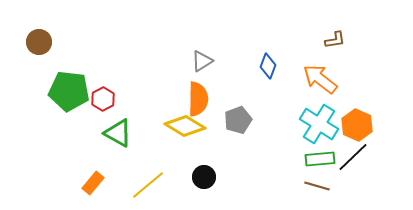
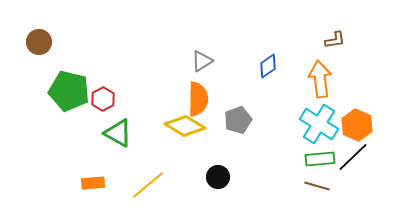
blue diamond: rotated 35 degrees clockwise
orange arrow: rotated 45 degrees clockwise
green pentagon: rotated 6 degrees clockwise
black circle: moved 14 px right
orange rectangle: rotated 45 degrees clockwise
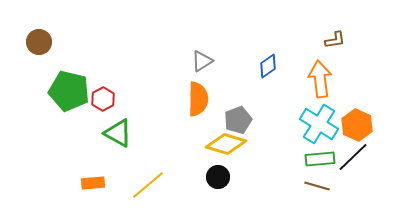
yellow diamond: moved 41 px right, 18 px down; rotated 15 degrees counterclockwise
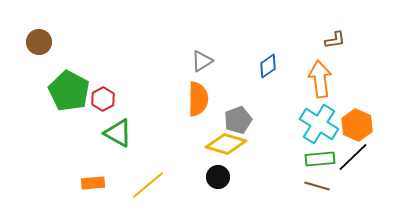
green pentagon: rotated 15 degrees clockwise
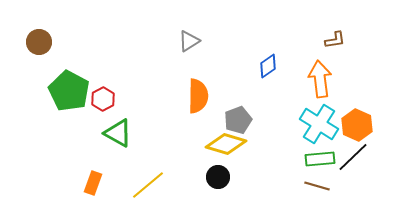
gray triangle: moved 13 px left, 20 px up
orange semicircle: moved 3 px up
orange rectangle: rotated 65 degrees counterclockwise
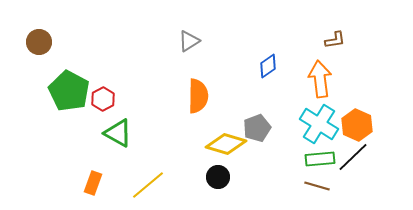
gray pentagon: moved 19 px right, 8 px down
